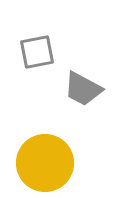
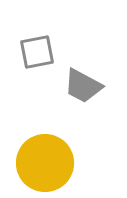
gray trapezoid: moved 3 px up
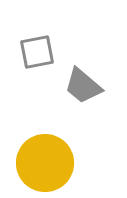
gray trapezoid: rotated 12 degrees clockwise
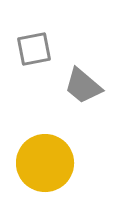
gray square: moved 3 px left, 3 px up
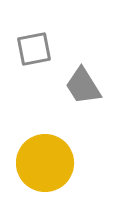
gray trapezoid: rotated 18 degrees clockwise
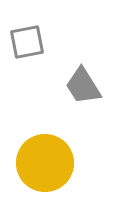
gray square: moved 7 px left, 7 px up
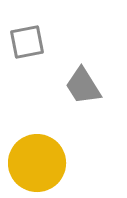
yellow circle: moved 8 px left
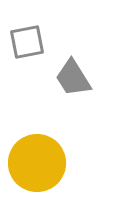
gray trapezoid: moved 10 px left, 8 px up
